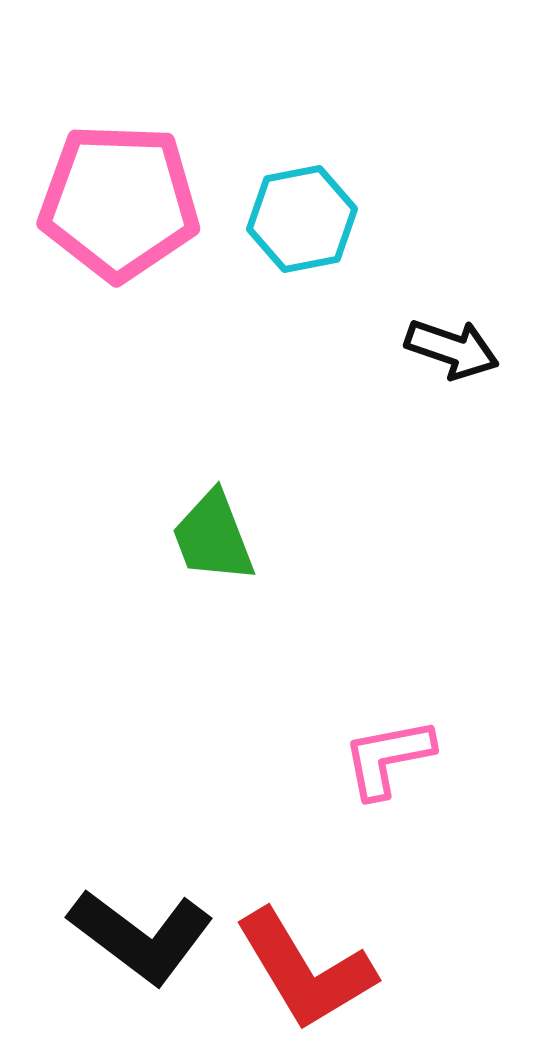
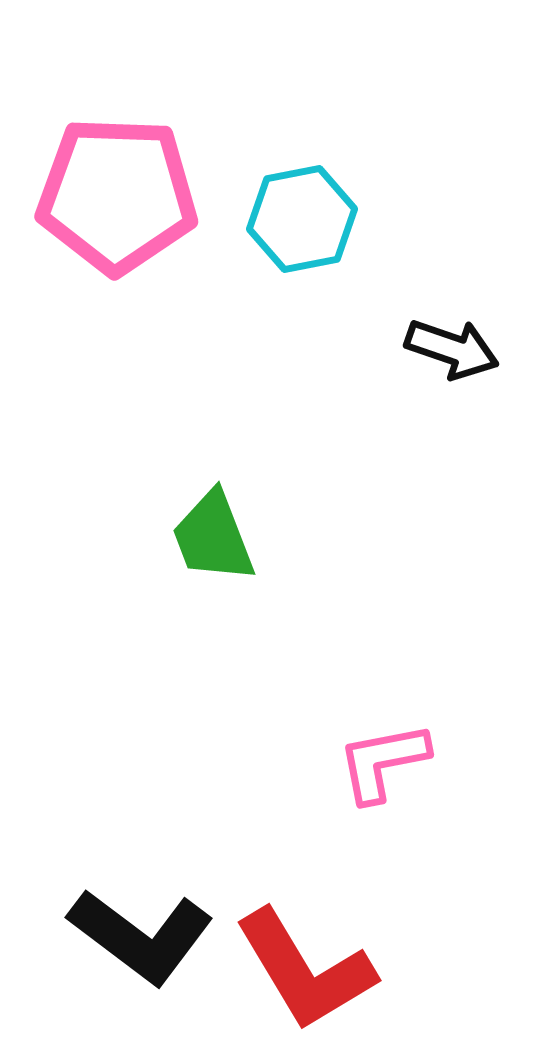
pink pentagon: moved 2 px left, 7 px up
pink L-shape: moved 5 px left, 4 px down
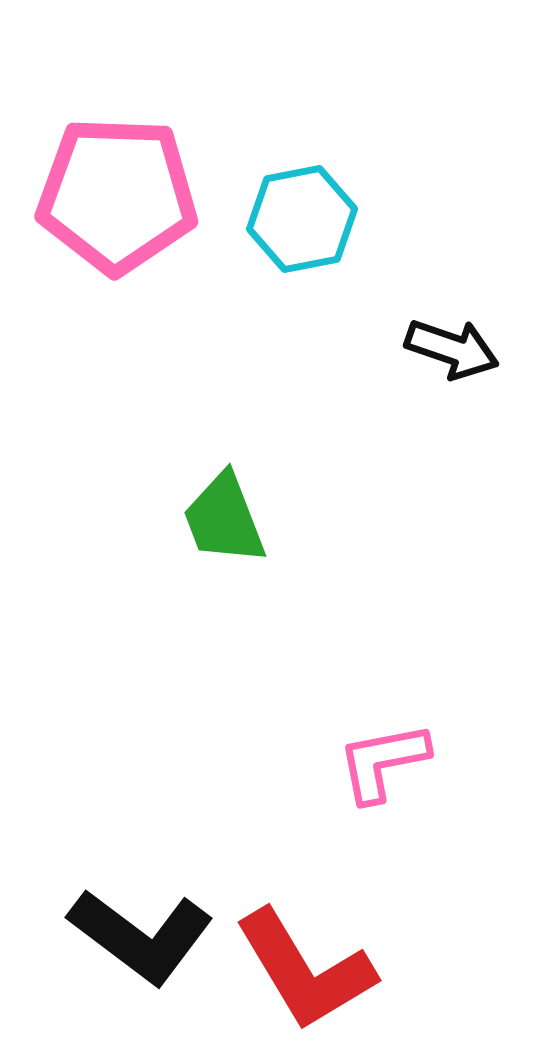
green trapezoid: moved 11 px right, 18 px up
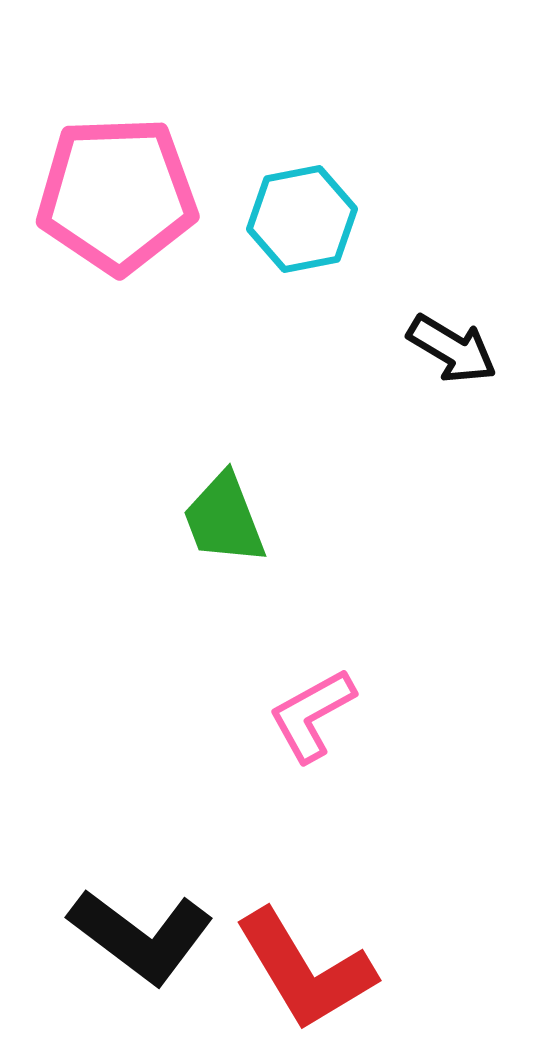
pink pentagon: rotated 4 degrees counterclockwise
black arrow: rotated 12 degrees clockwise
pink L-shape: moved 71 px left, 47 px up; rotated 18 degrees counterclockwise
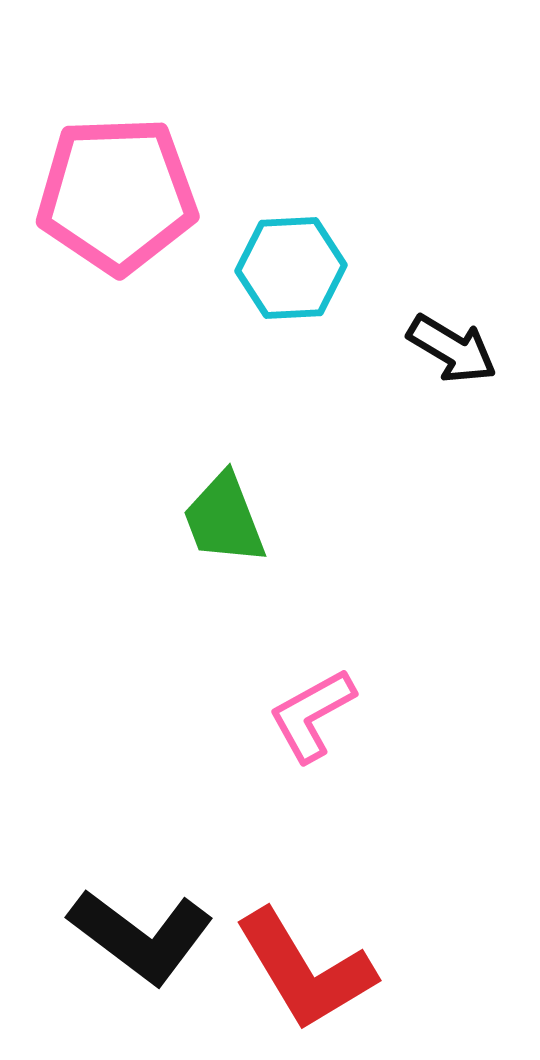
cyan hexagon: moved 11 px left, 49 px down; rotated 8 degrees clockwise
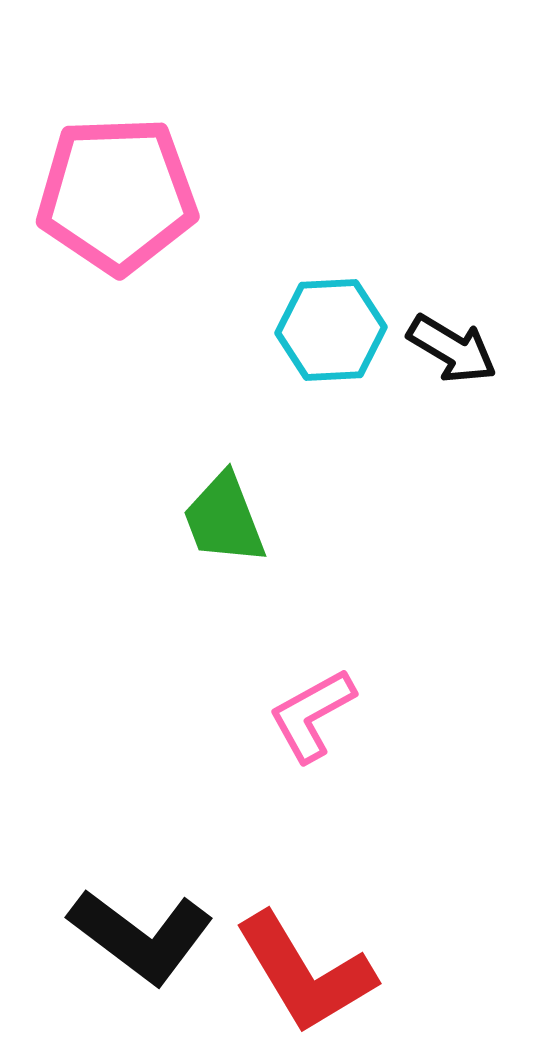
cyan hexagon: moved 40 px right, 62 px down
red L-shape: moved 3 px down
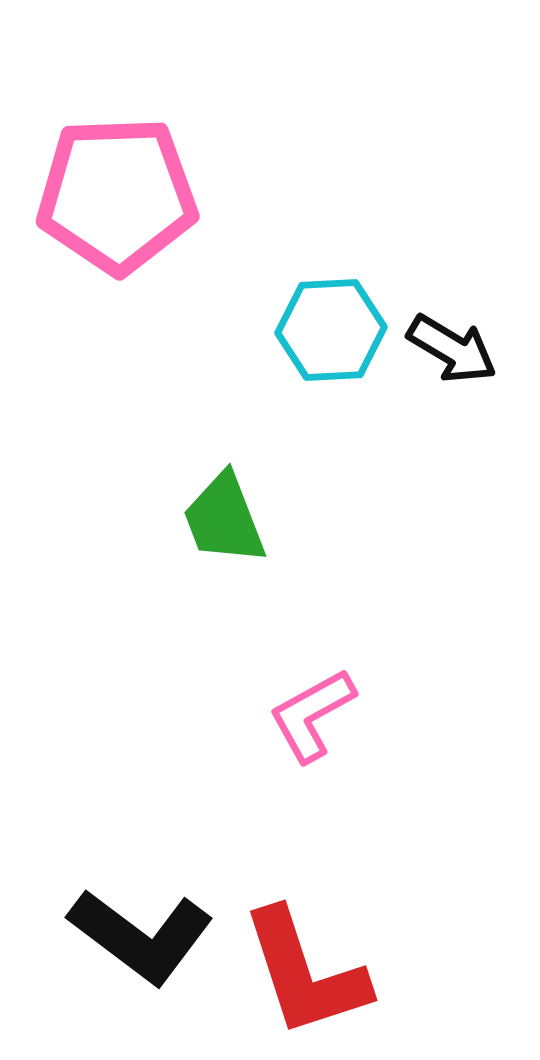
red L-shape: rotated 13 degrees clockwise
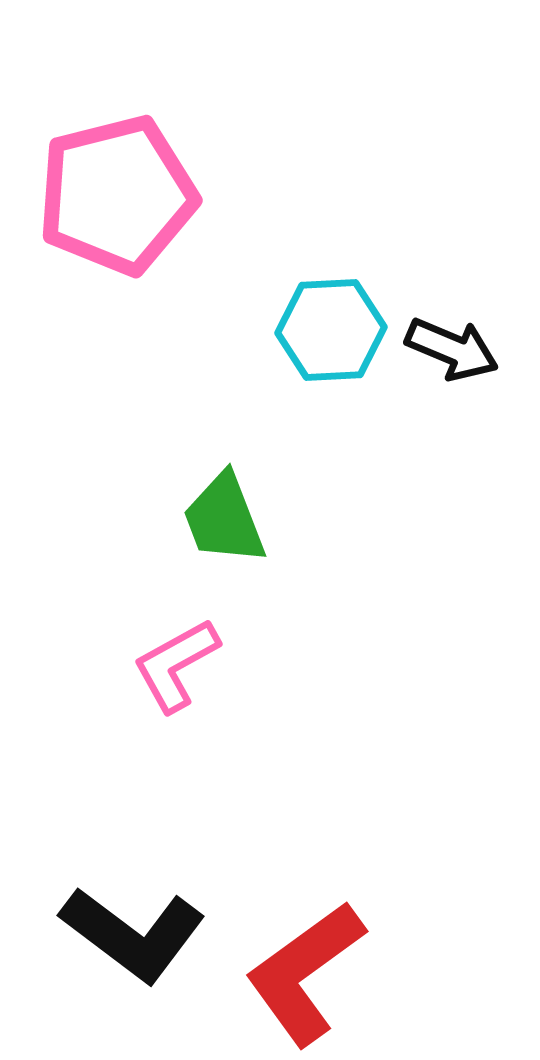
pink pentagon: rotated 12 degrees counterclockwise
black arrow: rotated 8 degrees counterclockwise
pink L-shape: moved 136 px left, 50 px up
black L-shape: moved 8 px left, 2 px up
red L-shape: rotated 72 degrees clockwise
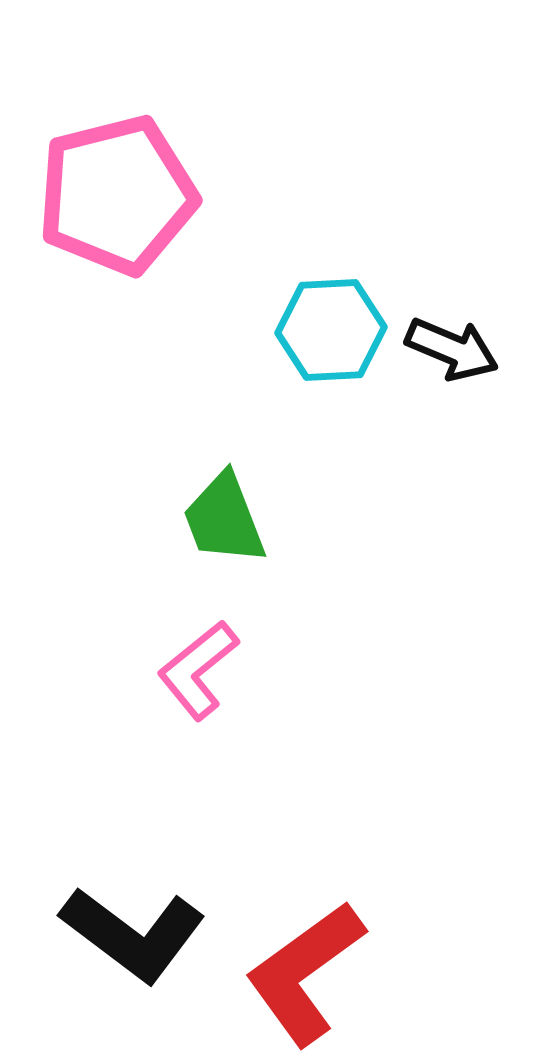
pink L-shape: moved 22 px right, 5 px down; rotated 10 degrees counterclockwise
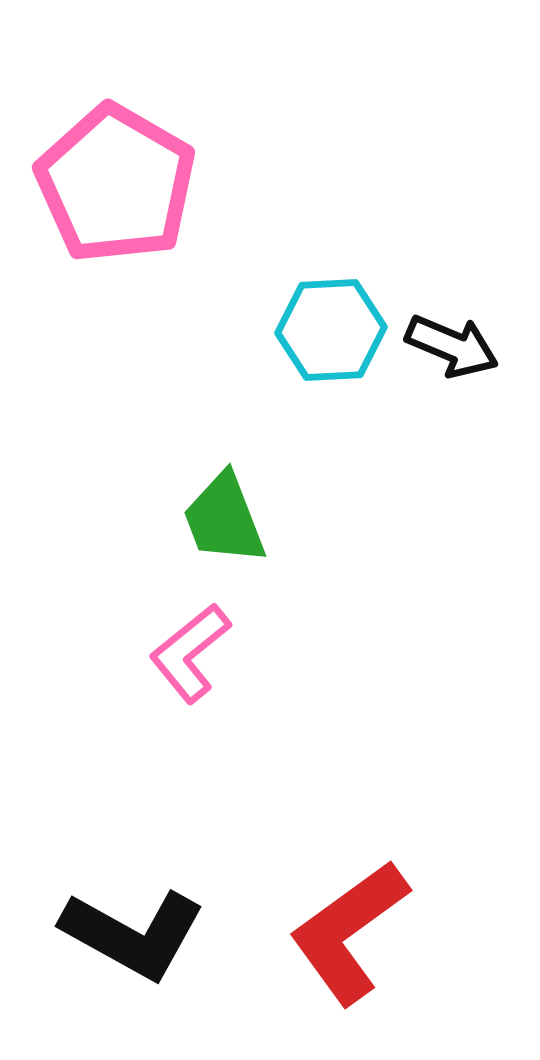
pink pentagon: moved 1 px left, 11 px up; rotated 28 degrees counterclockwise
black arrow: moved 3 px up
pink L-shape: moved 8 px left, 17 px up
black L-shape: rotated 8 degrees counterclockwise
red L-shape: moved 44 px right, 41 px up
